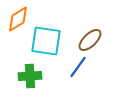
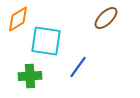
brown ellipse: moved 16 px right, 22 px up
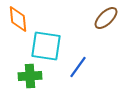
orange diamond: rotated 64 degrees counterclockwise
cyan square: moved 5 px down
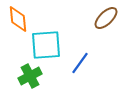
cyan square: moved 1 px up; rotated 12 degrees counterclockwise
blue line: moved 2 px right, 4 px up
green cross: rotated 25 degrees counterclockwise
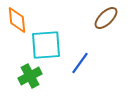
orange diamond: moved 1 px left, 1 px down
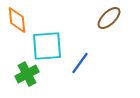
brown ellipse: moved 3 px right
cyan square: moved 1 px right, 1 px down
green cross: moved 3 px left, 2 px up
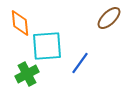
orange diamond: moved 3 px right, 3 px down
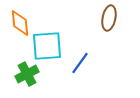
brown ellipse: rotated 35 degrees counterclockwise
